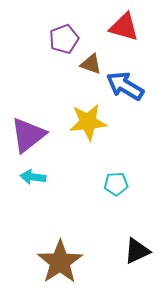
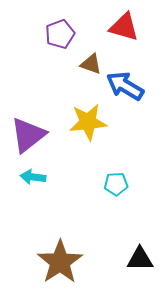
purple pentagon: moved 4 px left, 5 px up
black triangle: moved 3 px right, 8 px down; rotated 24 degrees clockwise
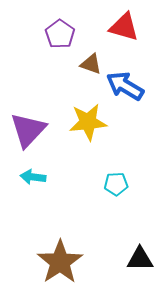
purple pentagon: rotated 16 degrees counterclockwise
purple triangle: moved 5 px up; rotated 9 degrees counterclockwise
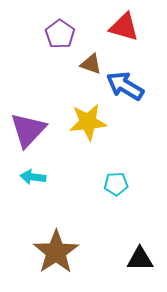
brown star: moved 4 px left, 10 px up
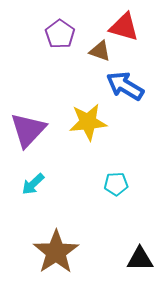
brown triangle: moved 9 px right, 13 px up
cyan arrow: moved 7 px down; rotated 50 degrees counterclockwise
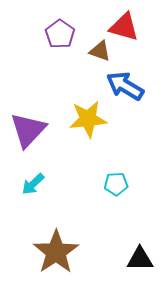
yellow star: moved 3 px up
